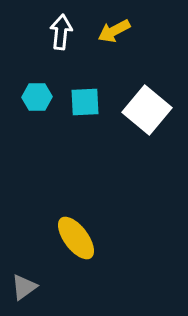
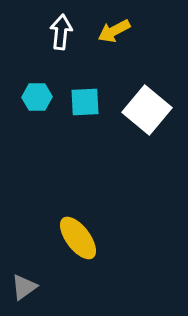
yellow ellipse: moved 2 px right
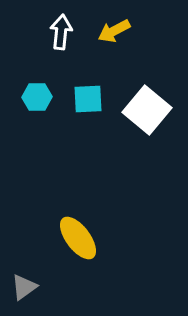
cyan square: moved 3 px right, 3 px up
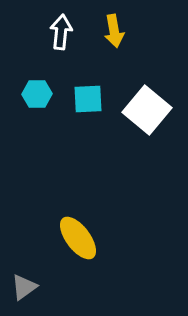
yellow arrow: rotated 72 degrees counterclockwise
cyan hexagon: moved 3 px up
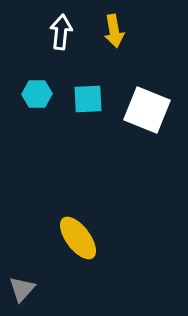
white square: rotated 18 degrees counterclockwise
gray triangle: moved 2 px left, 2 px down; rotated 12 degrees counterclockwise
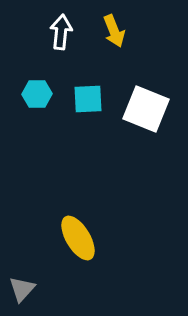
yellow arrow: rotated 12 degrees counterclockwise
white square: moved 1 px left, 1 px up
yellow ellipse: rotated 6 degrees clockwise
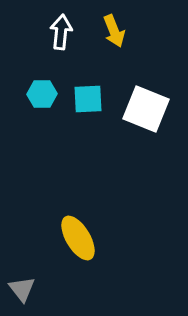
cyan hexagon: moved 5 px right
gray triangle: rotated 20 degrees counterclockwise
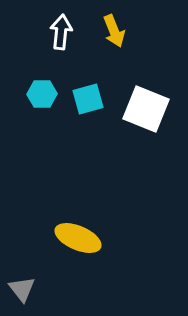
cyan square: rotated 12 degrees counterclockwise
yellow ellipse: rotated 36 degrees counterclockwise
